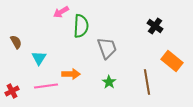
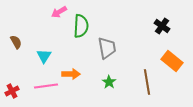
pink arrow: moved 2 px left
black cross: moved 7 px right
gray trapezoid: rotated 10 degrees clockwise
cyan triangle: moved 5 px right, 2 px up
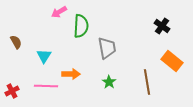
pink line: rotated 10 degrees clockwise
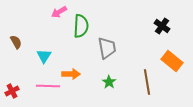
pink line: moved 2 px right
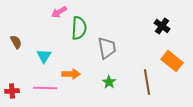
green semicircle: moved 2 px left, 2 px down
pink line: moved 3 px left, 2 px down
red cross: rotated 24 degrees clockwise
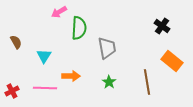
orange arrow: moved 2 px down
red cross: rotated 24 degrees counterclockwise
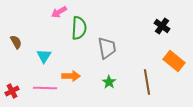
orange rectangle: moved 2 px right
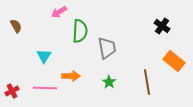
green semicircle: moved 1 px right, 3 px down
brown semicircle: moved 16 px up
